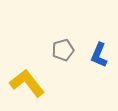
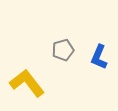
blue L-shape: moved 2 px down
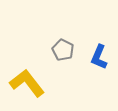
gray pentagon: rotated 30 degrees counterclockwise
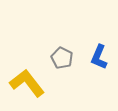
gray pentagon: moved 1 px left, 8 px down
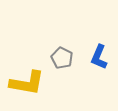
yellow L-shape: rotated 138 degrees clockwise
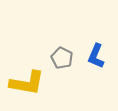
blue L-shape: moved 3 px left, 1 px up
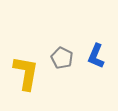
yellow L-shape: moved 1 px left, 10 px up; rotated 90 degrees counterclockwise
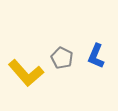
yellow L-shape: rotated 129 degrees clockwise
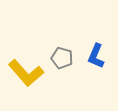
gray pentagon: rotated 10 degrees counterclockwise
